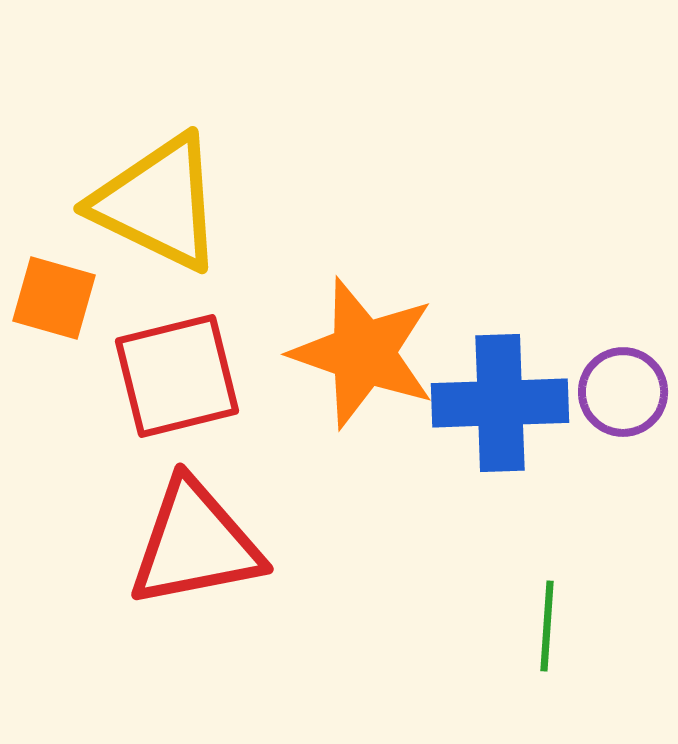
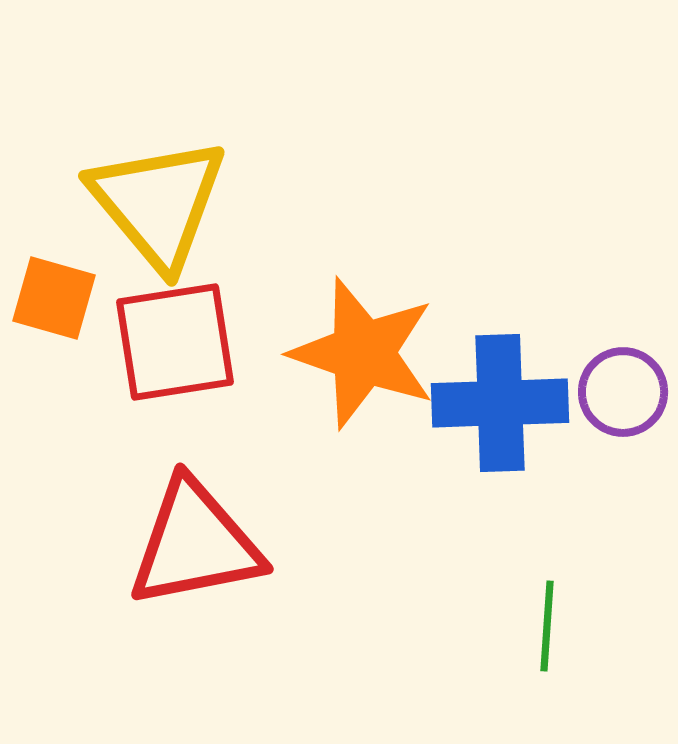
yellow triangle: rotated 24 degrees clockwise
red square: moved 2 px left, 34 px up; rotated 5 degrees clockwise
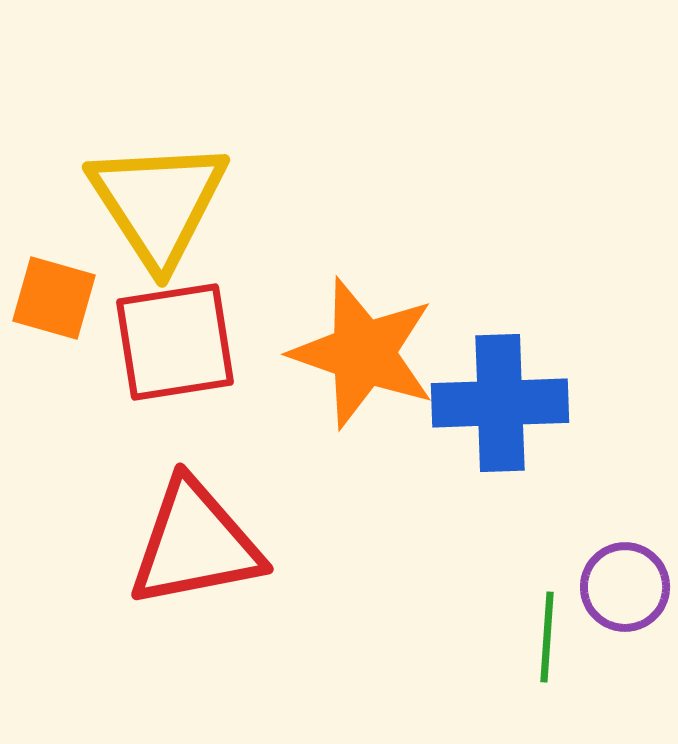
yellow triangle: rotated 7 degrees clockwise
purple circle: moved 2 px right, 195 px down
green line: moved 11 px down
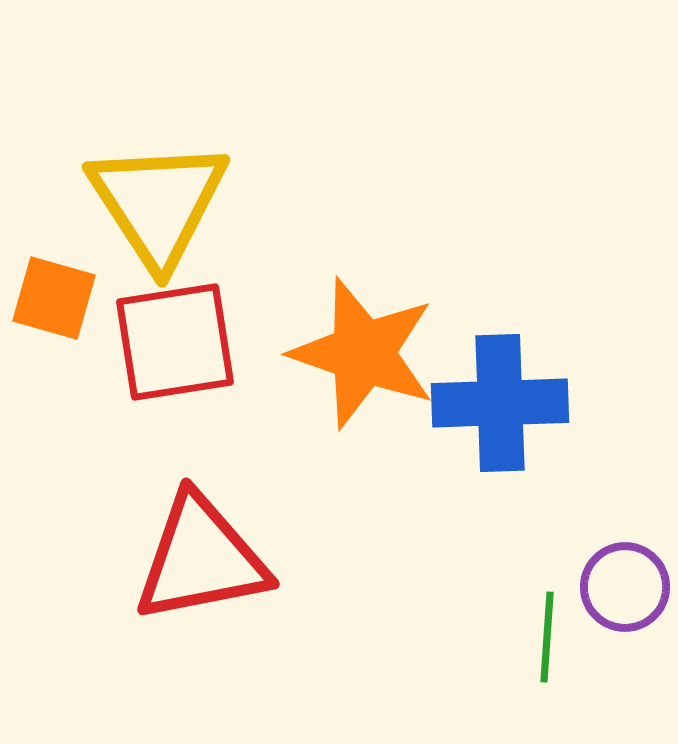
red triangle: moved 6 px right, 15 px down
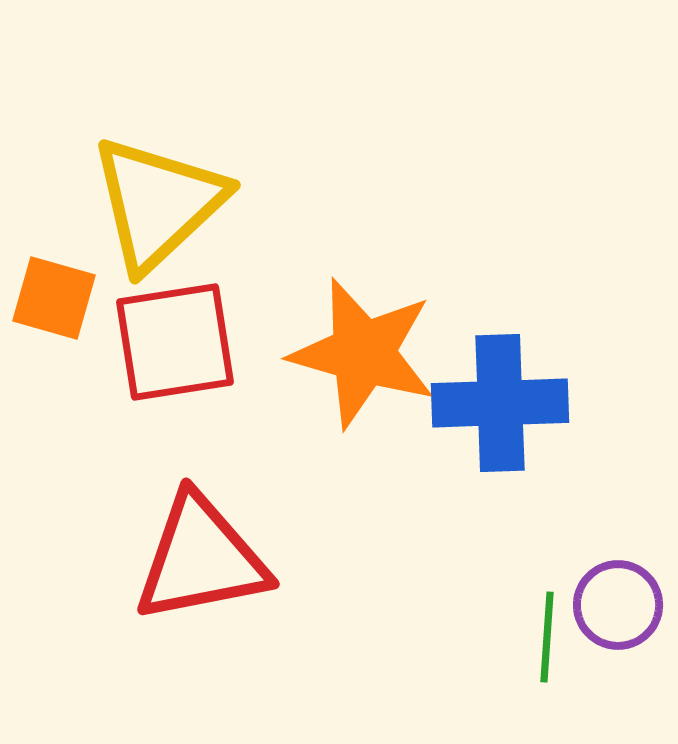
yellow triangle: rotated 20 degrees clockwise
orange star: rotated 3 degrees counterclockwise
purple circle: moved 7 px left, 18 px down
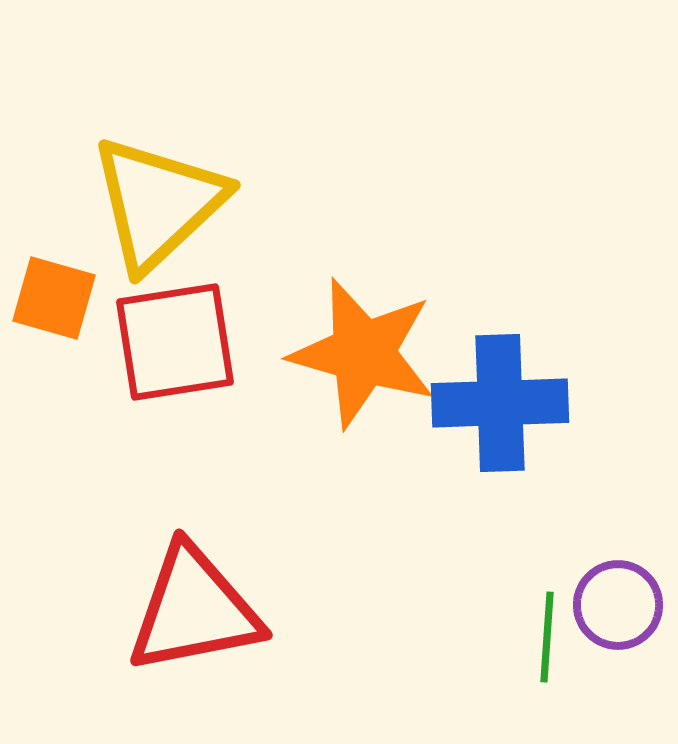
red triangle: moved 7 px left, 51 px down
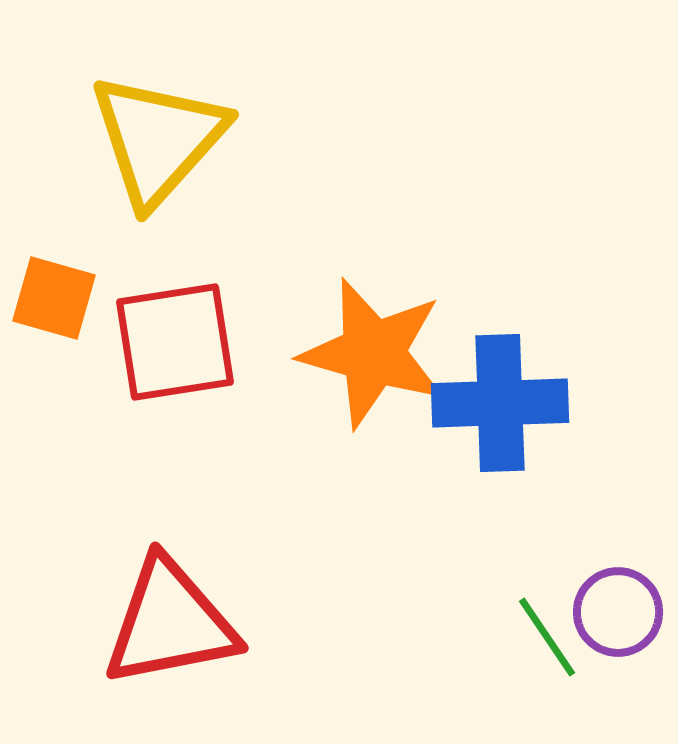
yellow triangle: moved 64 px up; rotated 5 degrees counterclockwise
orange star: moved 10 px right
purple circle: moved 7 px down
red triangle: moved 24 px left, 13 px down
green line: rotated 38 degrees counterclockwise
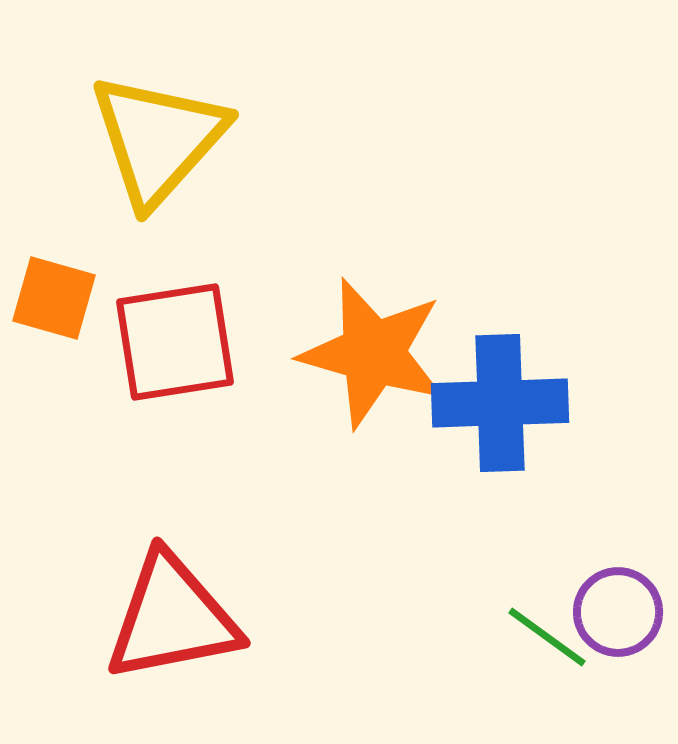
red triangle: moved 2 px right, 5 px up
green line: rotated 20 degrees counterclockwise
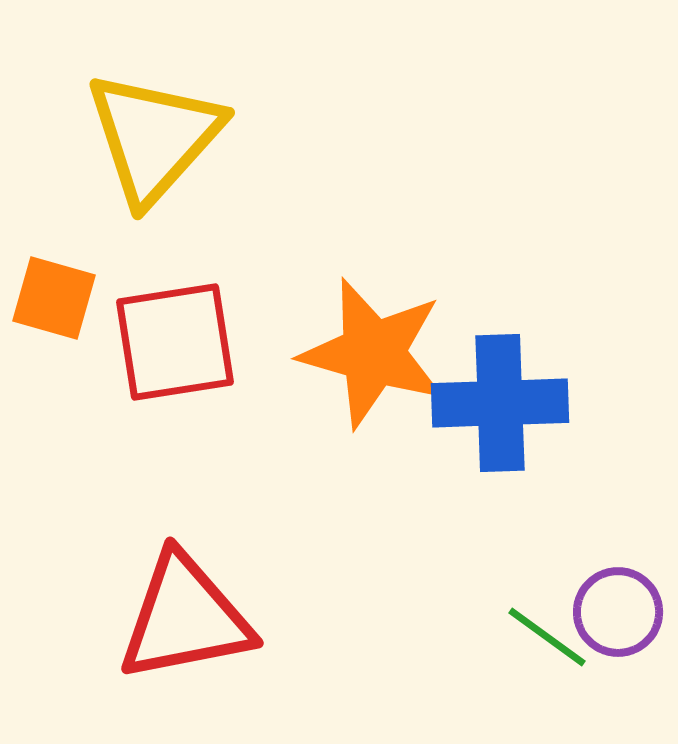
yellow triangle: moved 4 px left, 2 px up
red triangle: moved 13 px right
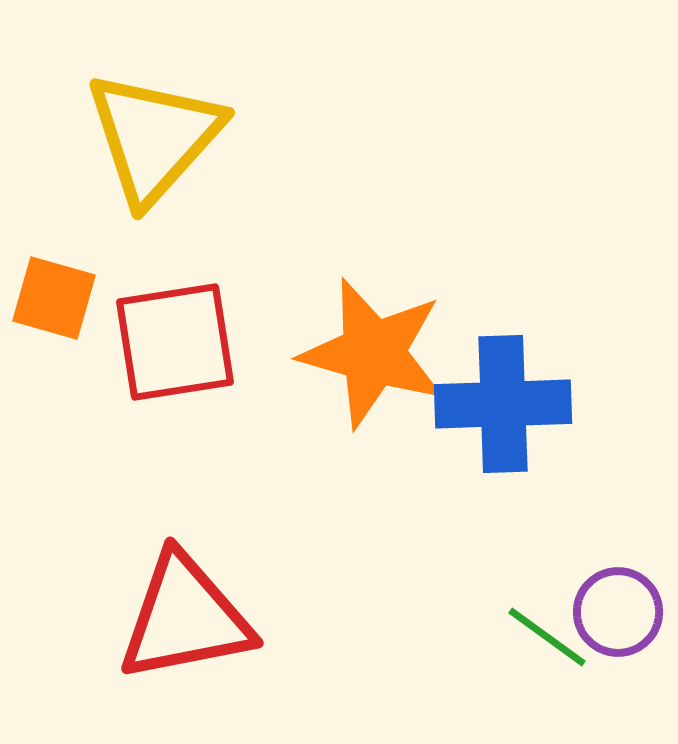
blue cross: moved 3 px right, 1 px down
